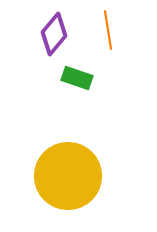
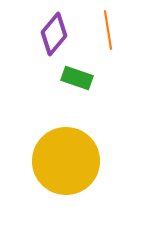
yellow circle: moved 2 px left, 15 px up
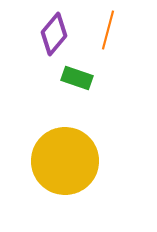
orange line: rotated 24 degrees clockwise
yellow circle: moved 1 px left
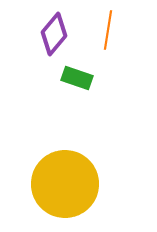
orange line: rotated 6 degrees counterclockwise
yellow circle: moved 23 px down
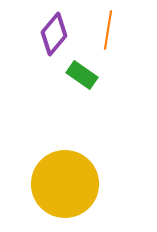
green rectangle: moved 5 px right, 3 px up; rotated 16 degrees clockwise
